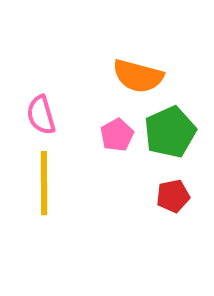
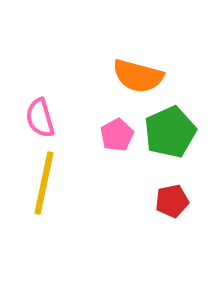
pink semicircle: moved 1 px left, 3 px down
yellow line: rotated 12 degrees clockwise
red pentagon: moved 1 px left, 5 px down
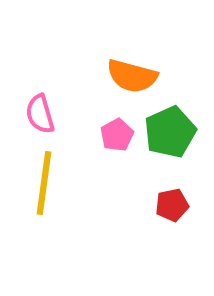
orange semicircle: moved 6 px left
pink semicircle: moved 4 px up
yellow line: rotated 4 degrees counterclockwise
red pentagon: moved 4 px down
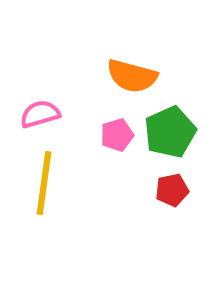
pink semicircle: rotated 90 degrees clockwise
pink pentagon: rotated 12 degrees clockwise
red pentagon: moved 15 px up
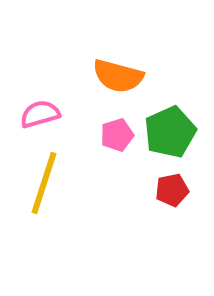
orange semicircle: moved 14 px left
yellow line: rotated 10 degrees clockwise
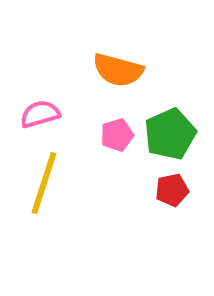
orange semicircle: moved 6 px up
green pentagon: moved 2 px down
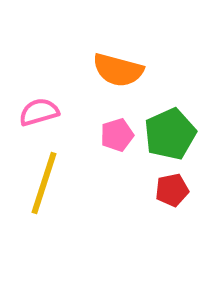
pink semicircle: moved 1 px left, 2 px up
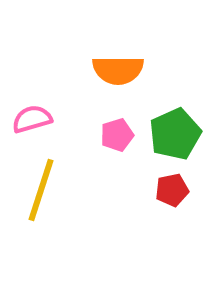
orange semicircle: rotated 15 degrees counterclockwise
pink semicircle: moved 7 px left, 7 px down
green pentagon: moved 5 px right
yellow line: moved 3 px left, 7 px down
